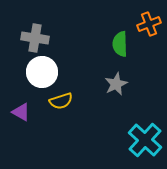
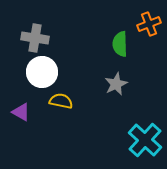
yellow semicircle: rotated 150 degrees counterclockwise
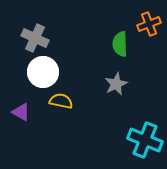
gray cross: rotated 16 degrees clockwise
white circle: moved 1 px right
cyan cross: rotated 20 degrees counterclockwise
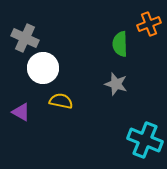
gray cross: moved 10 px left
white circle: moved 4 px up
gray star: rotated 30 degrees counterclockwise
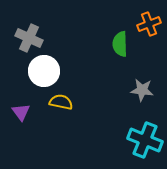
gray cross: moved 4 px right
white circle: moved 1 px right, 3 px down
gray star: moved 26 px right, 6 px down; rotated 10 degrees counterclockwise
yellow semicircle: moved 1 px down
purple triangle: rotated 24 degrees clockwise
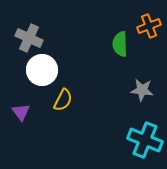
orange cross: moved 2 px down
white circle: moved 2 px left, 1 px up
yellow semicircle: moved 2 px right, 2 px up; rotated 105 degrees clockwise
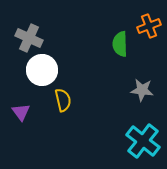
yellow semicircle: rotated 40 degrees counterclockwise
cyan cross: moved 2 px left, 1 px down; rotated 16 degrees clockwise
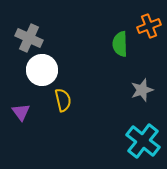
gray star: rotated 25 degrees counterclockwise
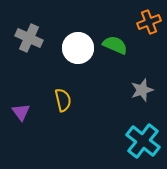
orange cross: moved 4 px up
green semicircle: moved 5 px left, 1 px down; rotated 115 degrees clockwise
white circle: moved 36 px right, 22 px up
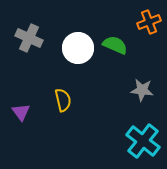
gray star: rotated 25 degrees clockwise
